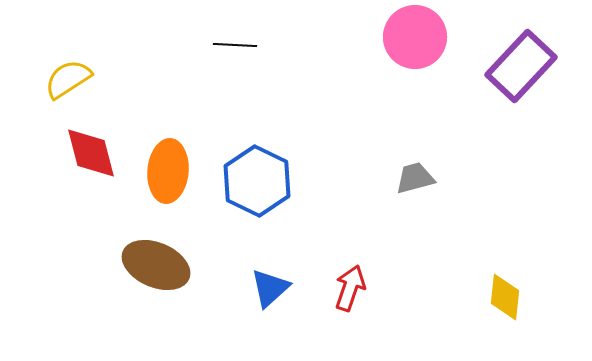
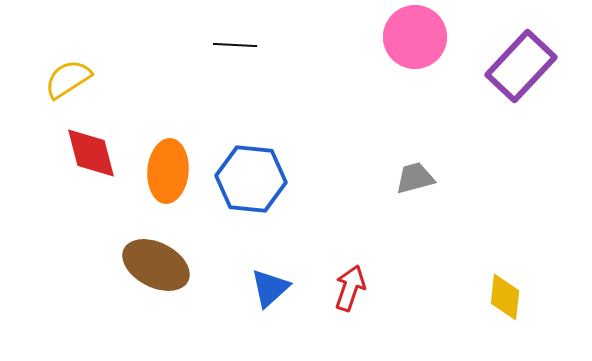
blue hexagon: moved 6 px left, 2 px up; rotated 20 degrees counterclockwise
brown ellipse: rotated 4 degrees clockwise
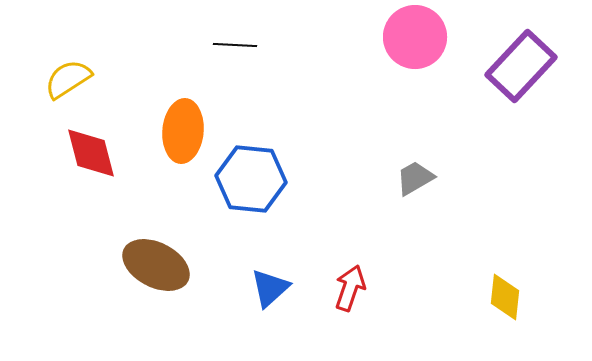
orange ellipse: moved 15 px right, 40 px up
gray trapezoid: rotated 15 degrees counterclockwise
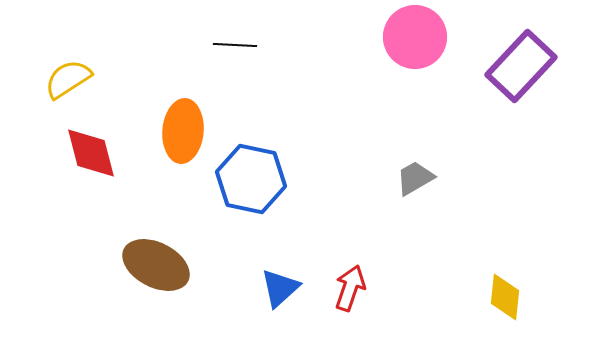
blue hexagon: rotated 6 degrees clockwise
blue triangle: moved 10 px right
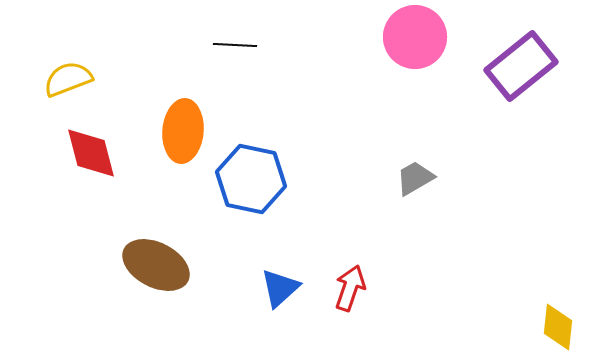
purple rectangle: rotated 8 degrees clockwise
yellow semicircle: rotated 12 degrees clockwise
yellow diamond: moved 53 px right, 30 px down
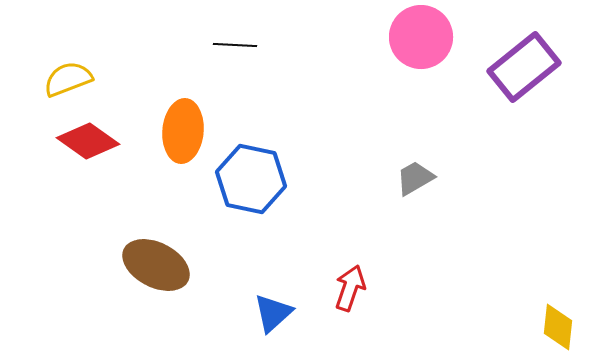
pink circle: moved 6 px right
purple rectangle: moved 3 px right, 1 px down
red diamond: moved 3 px left, 12 px up; rotated 40 degrees counterclockwise
blue triangle: moved 7 px left, 25 px down
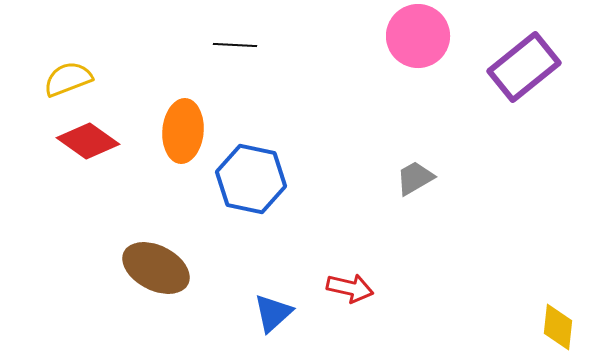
pink circle: moved 3 px left, 1 px up
brown ellipse: moved 3 px down
red arrow: rotated 84 degrees clockwise
